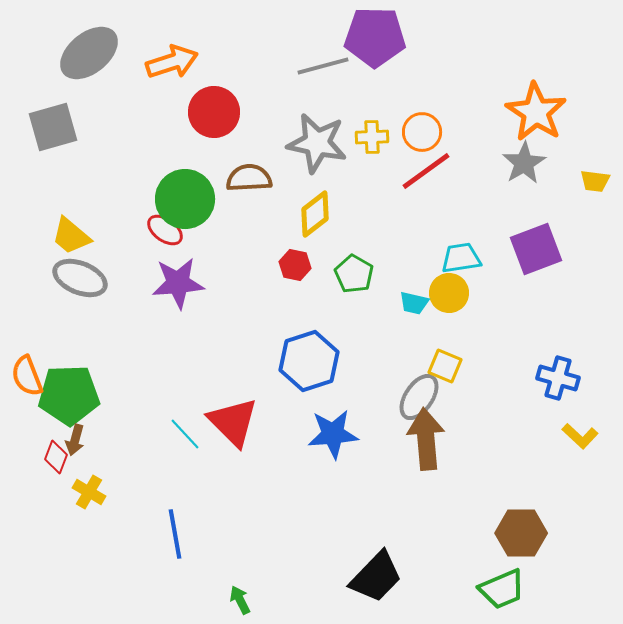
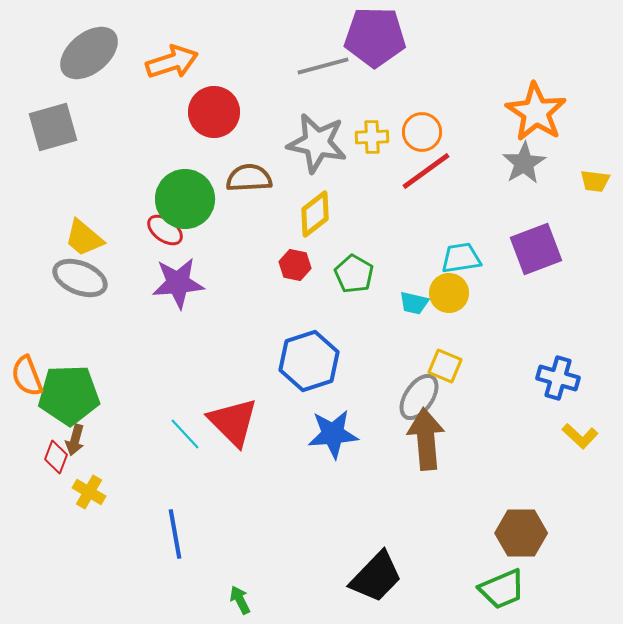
yellow trapezoid at (71, 236): moved 13 px right, 2 px down
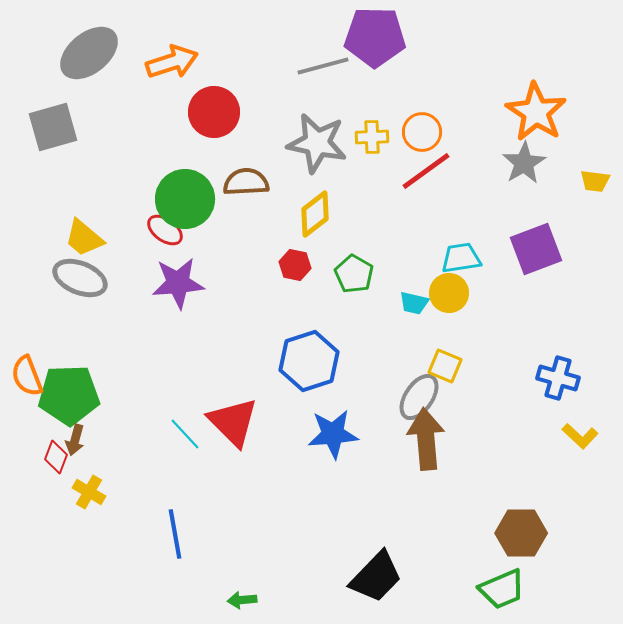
brown semicircle at (249, 178): moved 3 px left, 4 px down
green arrow at (240, 600): moved 2 px right; rotated 68 degrees counterclockwise
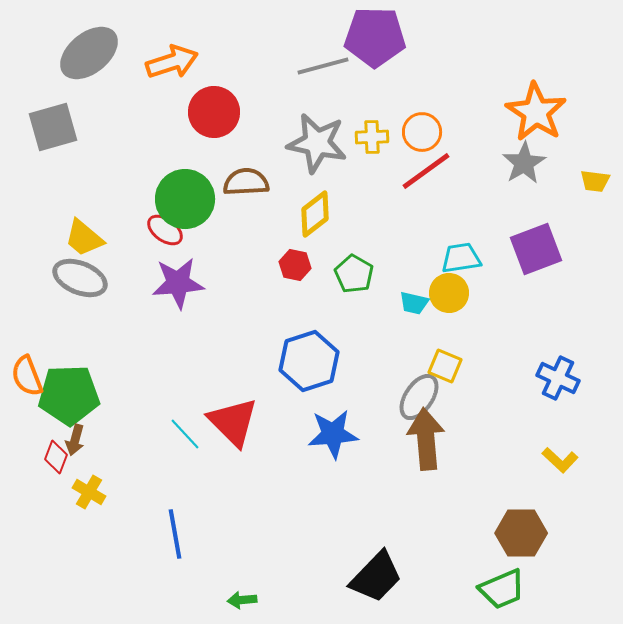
blue cross at (558, 378): rotated 9 degrees clockwise
yellow L-shape at (580, 436): moved 20 px left, 24 px down
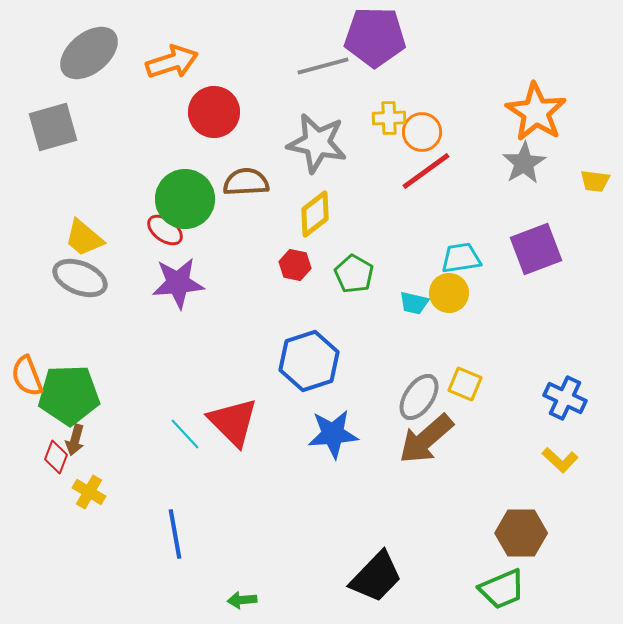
yellow cross at (372, 137): moved 17 px right, 19 px up
yellow square at (445, 366): moved 20 px right, 18 px down
blue cross at (558, 378): moved 7 px right, 20 px down
brown arrow at (426, 439): rotated 126 degrees counterclockwise
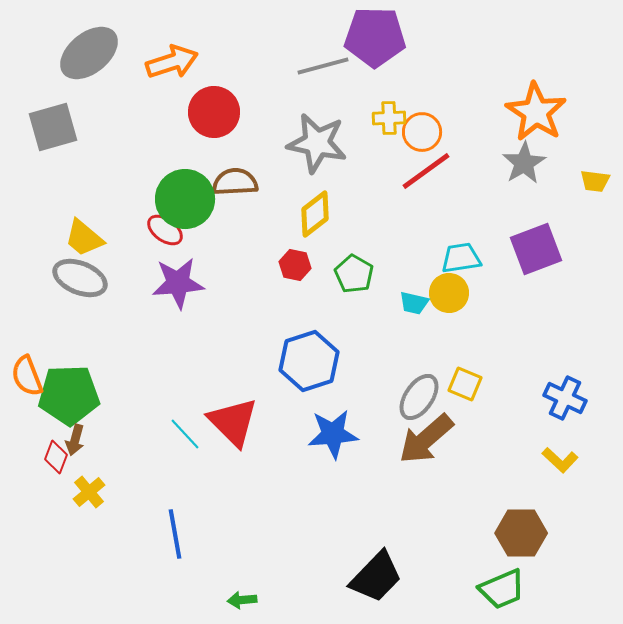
brown semicircle at (246, 182): moved 11 px left
yellow cross at (89, 492): rotated 20 degrees clockwise
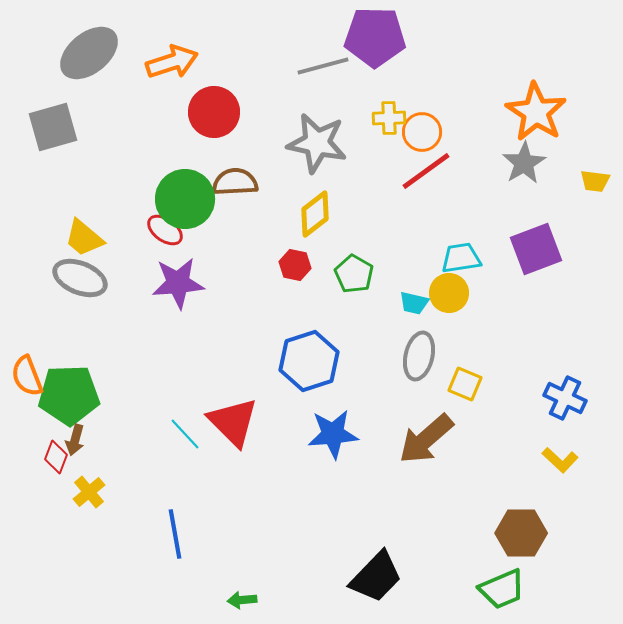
gray ellipse at (419, 397): moved 41 px up; rotated 21 degrees counterclockwise
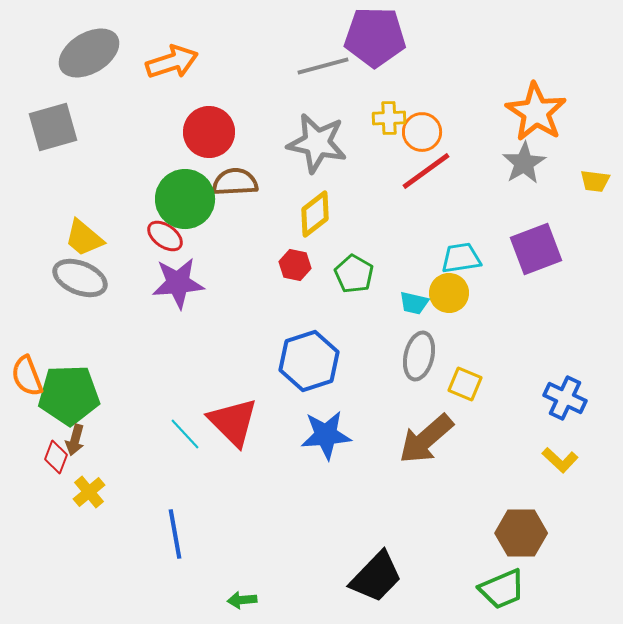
gray ellipse at (89, 53): rotated 8 degrees clockwise
red circle at (214, 112): moved 5 px left, 20 px down
red ellipse at (165, 230): moved 6 px down
blue star at (333, 434): moved 7 px left, 1 px down
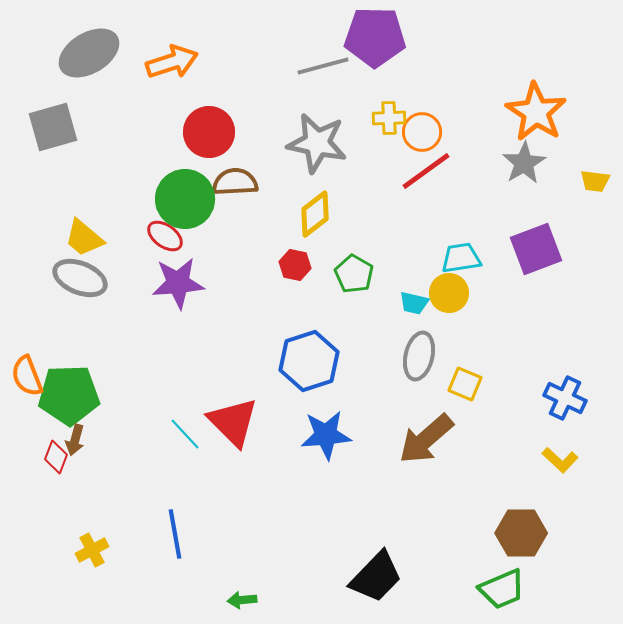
yellow cross at (89, 492): moved 3 px right, 58 px down; rotated 12 degrees clockwise
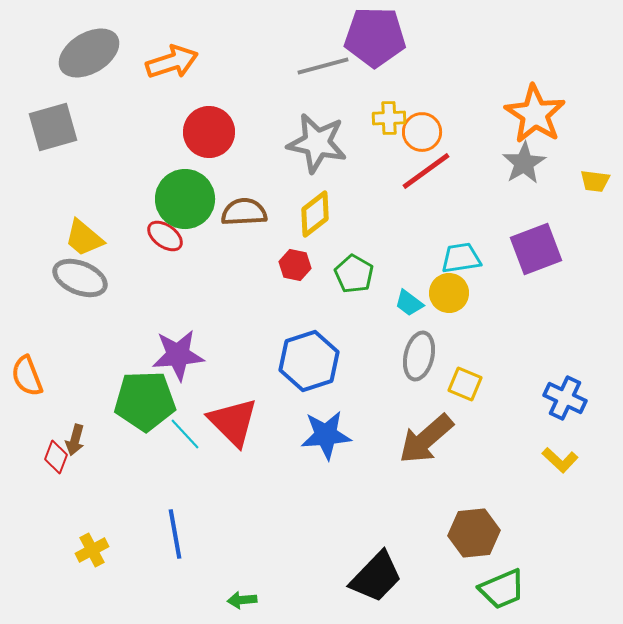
orange star at (536, 112): moved 1 px left, 2 px down
brown semicircle at (235, 182): moved 9 px right, 30 px down
purple star at (178, 283): moved 72 px down
cyan trapezoid at (414, 303): moved 5 px left; rotated 24 degrees clockwise
green pentagon at (69, 395): moved 76 px right, 6 px down
brown hexagon at (521, 533): moved 47 px left; rotated 6 degrees counterclockwise
